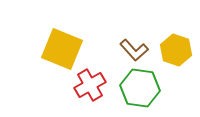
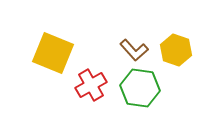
yellow square: moved 9 px left, 4 px down
red cross: moved 1 px right
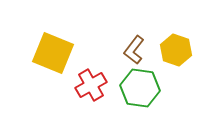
brown L-shape: rotated 80 degrees clockwise
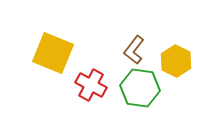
yellow hexagon: moved 11 px down; rotated 8 degrees clockwise
red cross: rotated 32 degrees counterclockwise
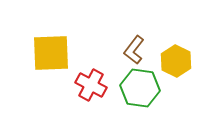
yellow square: moved 2 px left; rotated 24 degrees counterclockwise
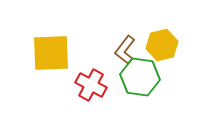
brown L-shape: moved 9 px left
yellow hexagon: moved 14 px left, 16 px up; rotated 20 degrees clockwise
green hexagon: moved 11 px up
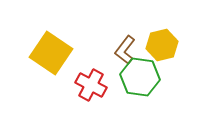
yellow square: rotated 36 degrees clockwise
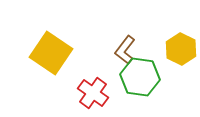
yellow hexagon: moved 19 px right, 4 px down; rotated 20 degrees counterclockwise
red cross: moved 2 px right, 8 px down; rotated 8 degrees clockwise
